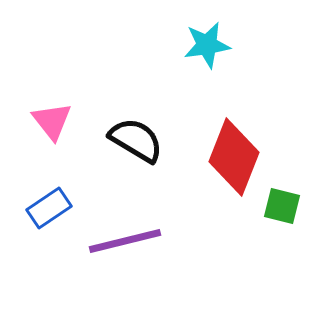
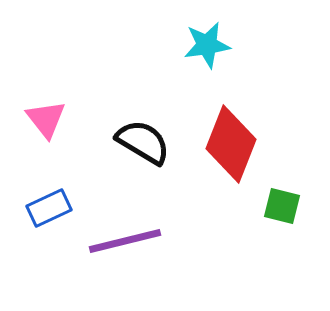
pink triangle: moved 6 px left, 2 px up
black semicircle: moved 7 px right, 2 px down
red diamond: moved 3 px left, 13 px up
blue rectangle: rotated 9 degrees clockwise
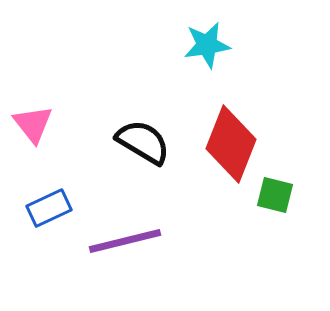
pink triangle: moved 13 px left, 5 px down
green square: moved 7 px left, 11 px up
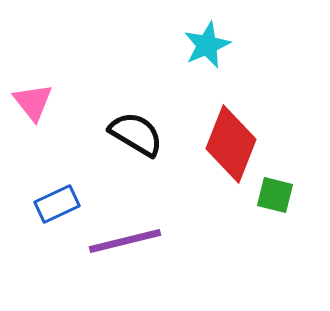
cyan star: rotated 15 degrees counterclockwise
pink triangle: moved 22 px up
black semicircle: moved 7 px left, 8 px up
blue rectangle: moved 8 px right, 4 px up
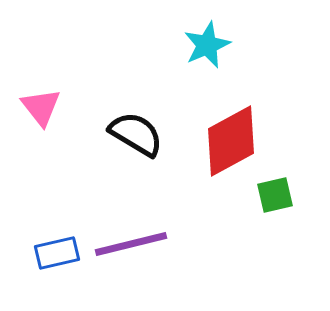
pink triangle: moved 8 px right, 5 px down
red diamond: moved 3 px up; rotated 40 degrees clockwise
green square: rotated 27 degrees counterclockwise
blue rectangle: moved 49 px down; rotated 12 degrees clockwise
purple line: moved 6 px right, 3 px down
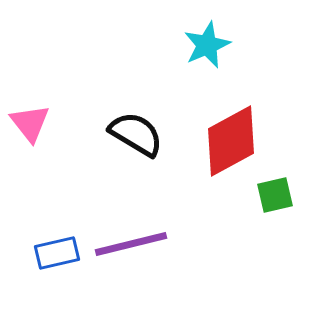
pink triangle: moved 11 px left, 16 px down
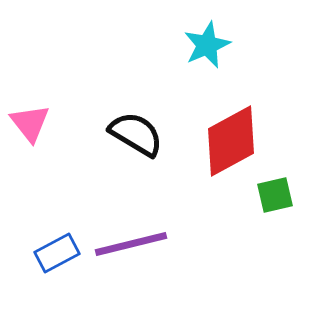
blue rectangle: rotated 15 degrees counterclockwise
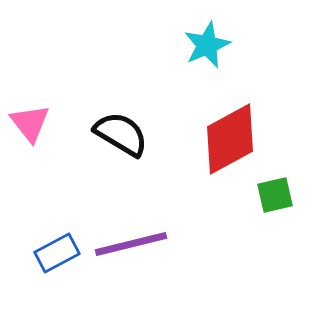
black semicircle: moved 15 px left
red diamond: moved 1 px left, 2 px up
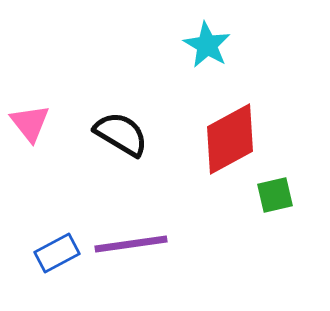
cyan star: rotated 18 degrees counterclockwise
purple line: rotated 6 degrees clockwise
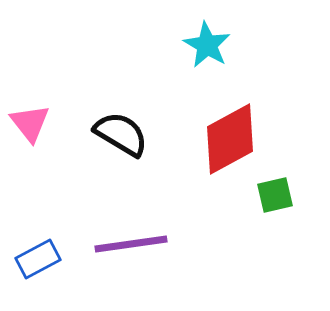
blue rectangle: moved 19 px left, 6 px down
